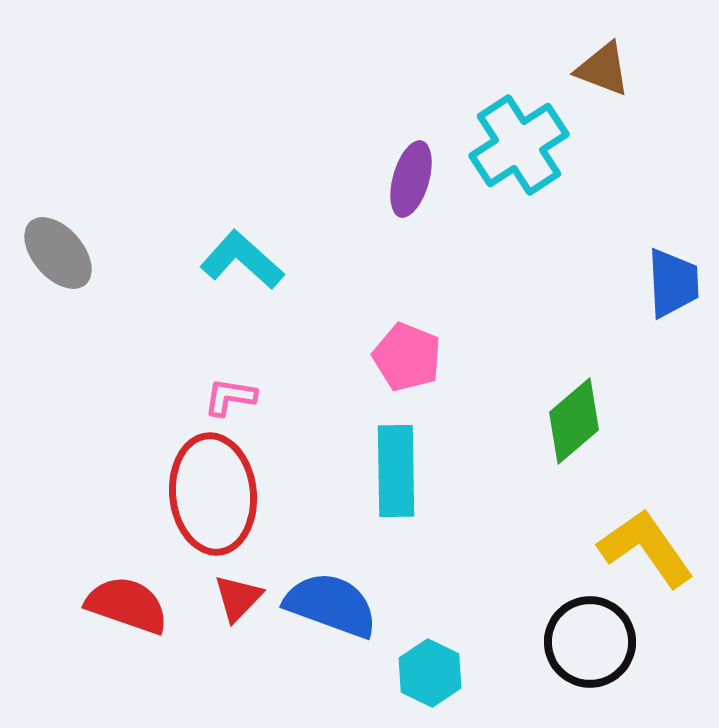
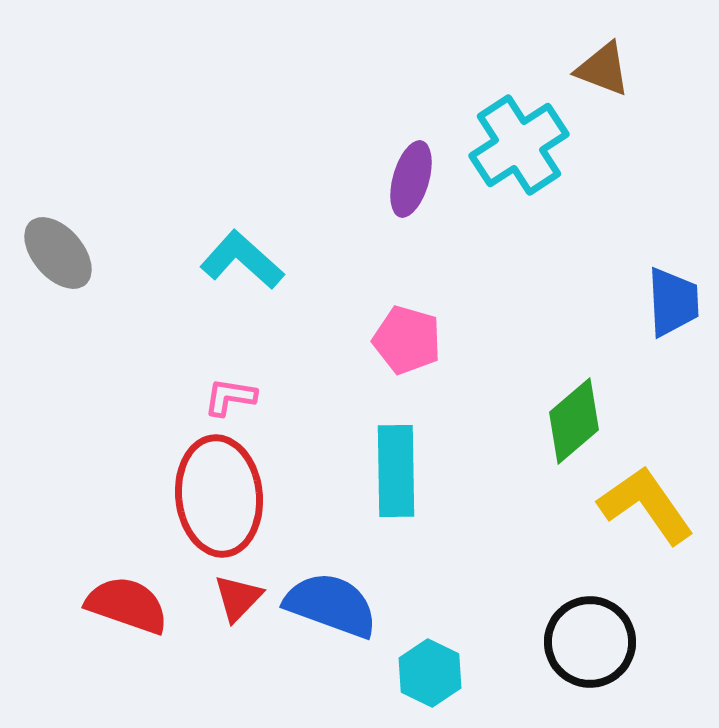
blue trapezoid: moved 19 px down
pink pentagon: moved 17 px up; rotated 6 degrees counterclockwise
red ellipse: moved 6 px right, 2 px down
yellow L-shape: moved 43 px up
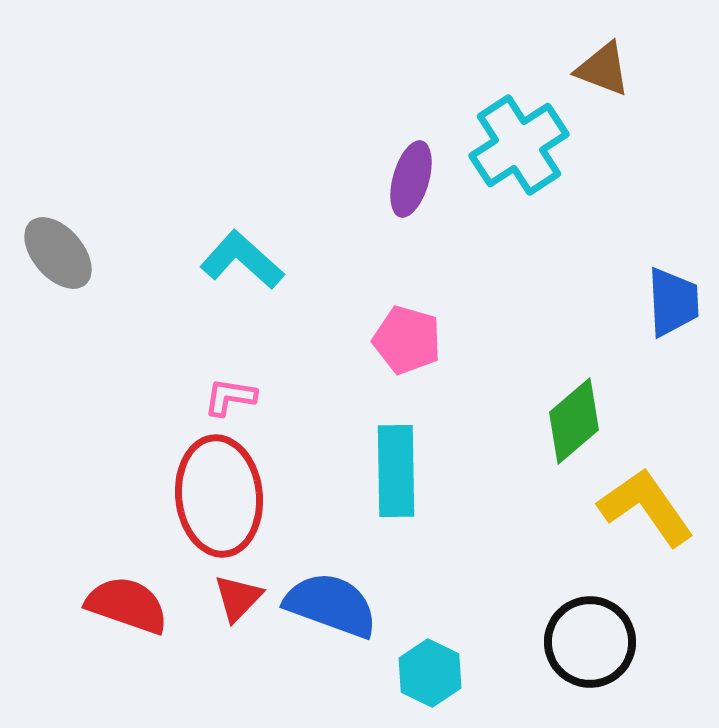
yellow L-shape: moved 2 px down
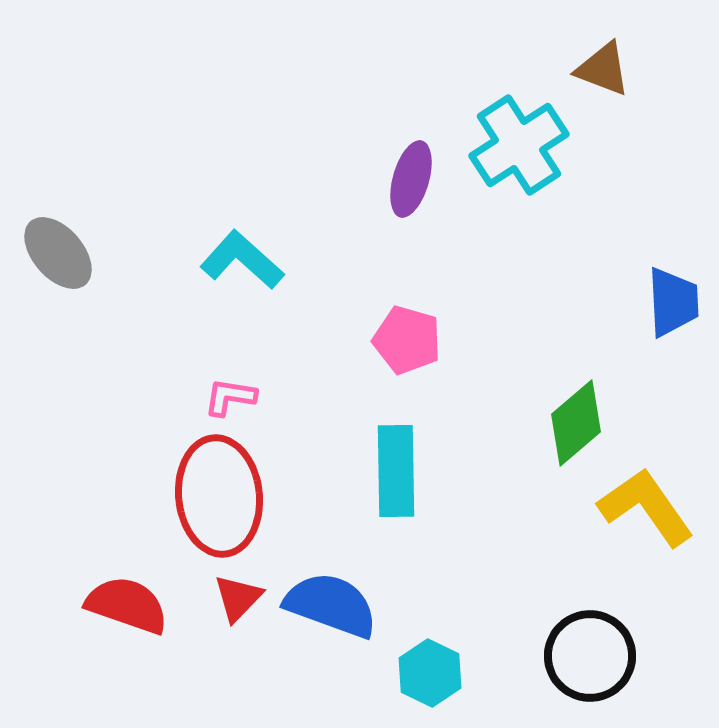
green diamond: moved 2 px right, 2 px down
black circle: moved 14 px down
